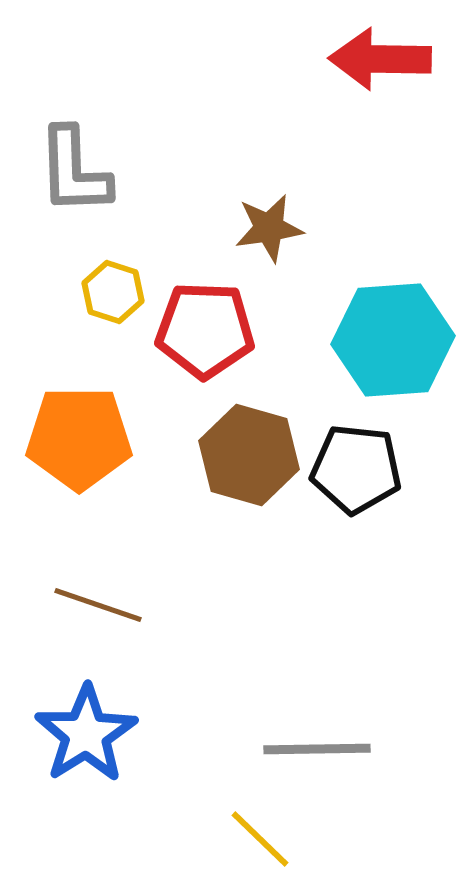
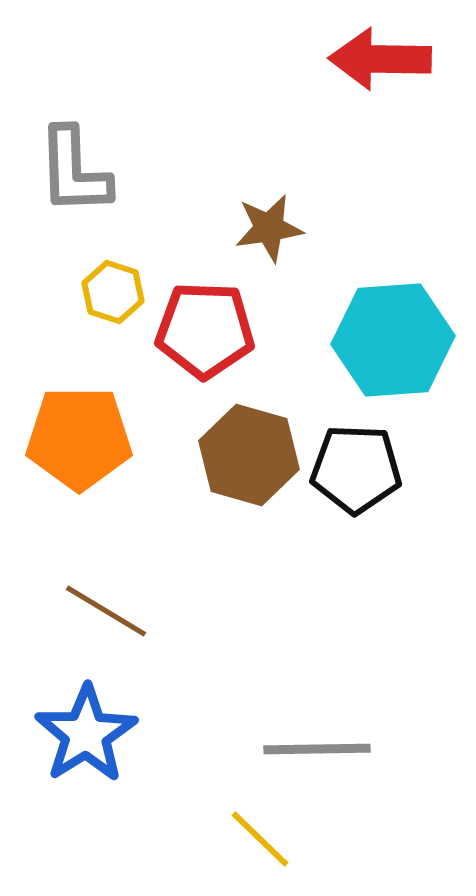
black pentagon: rotated 4 degrees counterclockwise
brown line: moved 8 px right, 6 px down; rotated 12 degrees clockwise
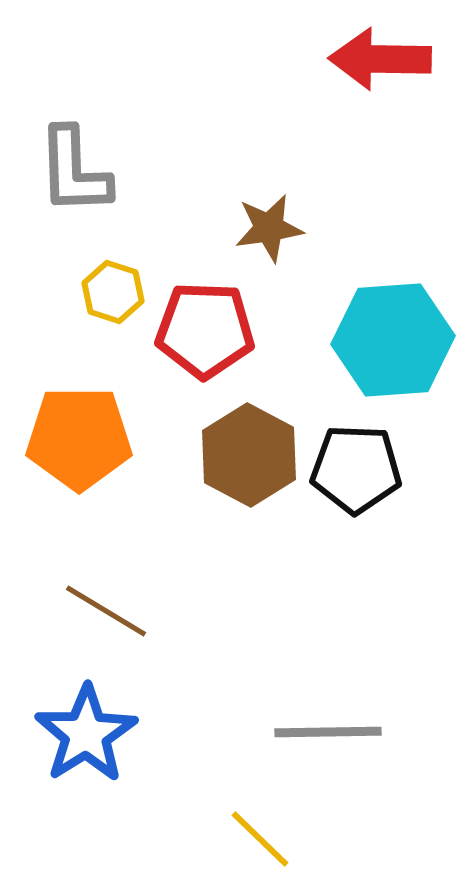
brown hexagon: rotated 12 degrees clockwise
gray line: moved 11 px right, 17 px up
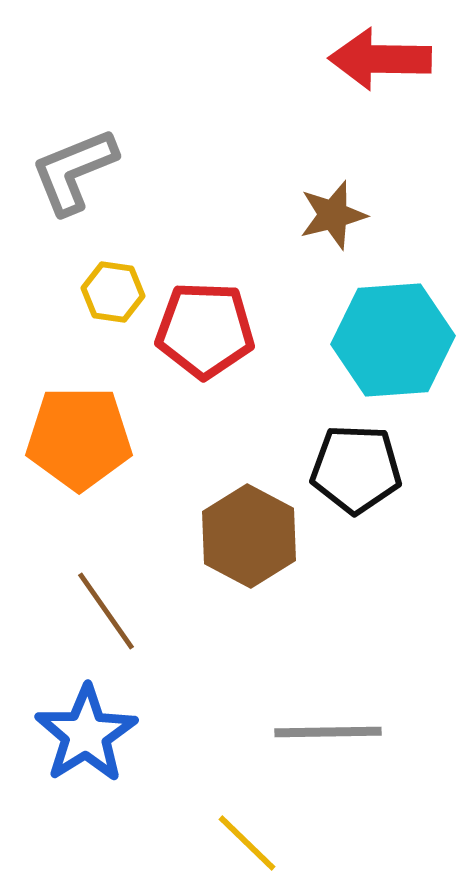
gray L-shape: rotated 70 degrees clockwise
brown star: moved 64 px right, 13 px up; rotated 6 degrees counterclockwise
yellow hexagon: rotated 10 degrees counterclockwise
brown hexagon: moved 81 px down
brown line: rotated 24 degrees clockwise
yellow line: moved 13 px left, 4 px down
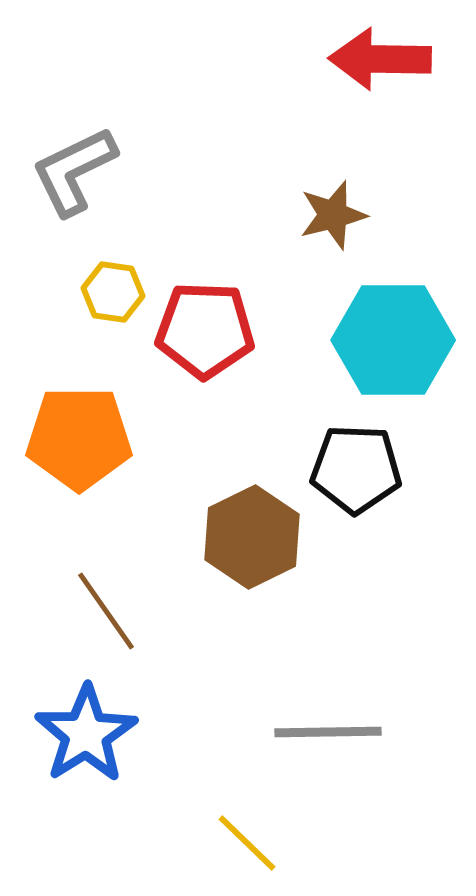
gray L-shape: rotated 4 degrees counterclockwise
cyan hexagon: rotated 4 degrees clockwise
brown hexagon: moved 3 px right, 1 px down; rotated 6 degrees clockwise
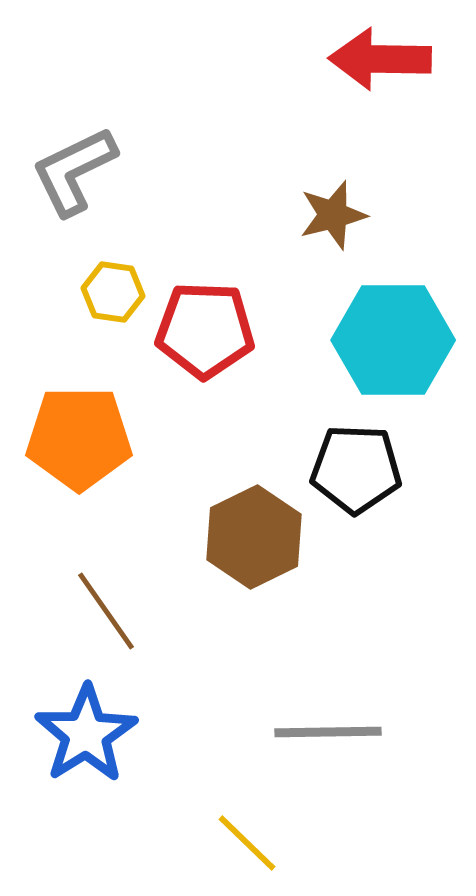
brown hexagon: moved 2 px right
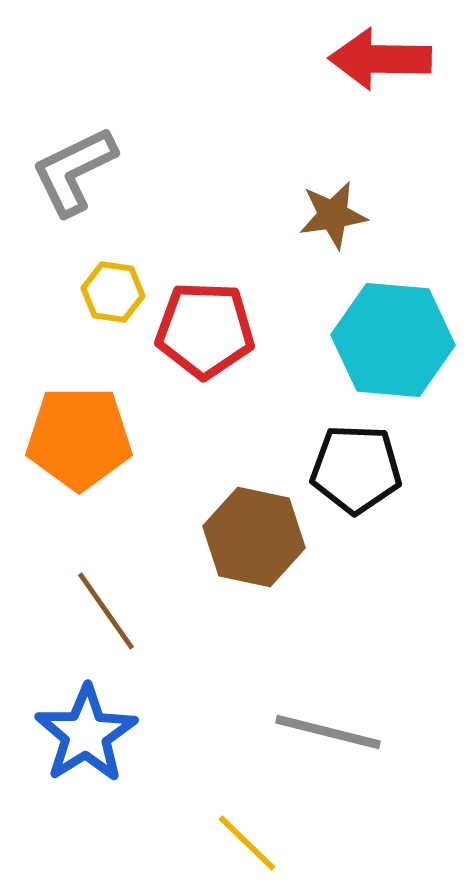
brown star: rotated 6 degrees clockwise
cyan hexagon: rotated 5 degrees clockwise
brown hexagon: rotated 22 degrees counterclockwise
gray line: rotated 15 degrees clockwise
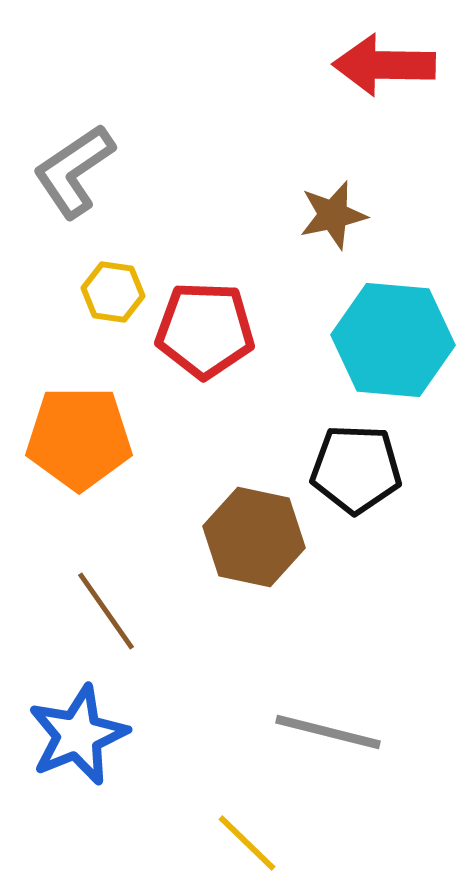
red arrow: moved 4 px right, 6 px down
gray L-shape: rotated 8 degrees counterclockwise
brown star: rotated 4 degrees counterclockwise
blue star: moved 8 px left, 1 px down; rotated 10 degrees clockwise
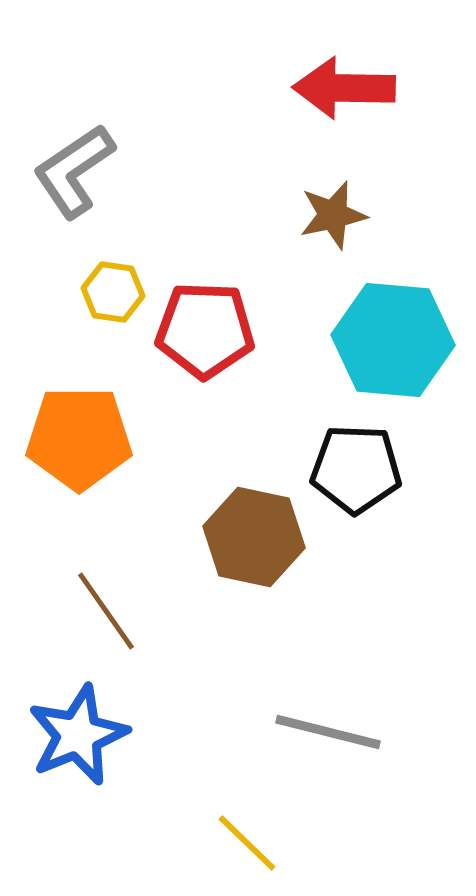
red arrow: moved 40 px left, 23 px down
